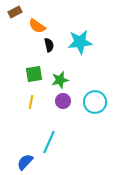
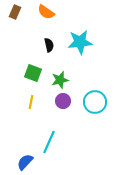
brown rectangle: rotated 40 degrees counterclockwise
orange semicircle: moved 9 px right, 14 px up
green square: moved 1 px left, 1 px up; rotated 30 degrees clockwise
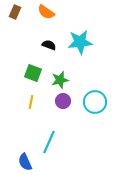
black semicircle: rotated 56 degrees counterclockwise
blue semicircle: rotated 66 degrees counterclockwise
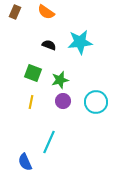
cyan circle: moved 1 px right
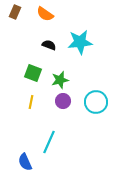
orange semicircle: moved 1 px left, 2 px down
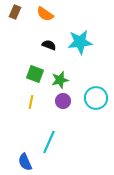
green square: moved 2 px right, 1 px down
cyan circle: moved 4 px up
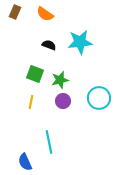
cyan circle: moved 3 px right
cyan line: rotated 35 degrees counterclockwise
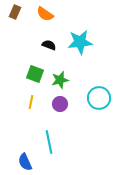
purple circle: moved 3 px left, 3 px down
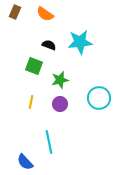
green square: moved 1 px left, 8 px up
blue semicircle: rotated 18 degrees counterclockwise
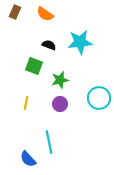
yellow line: moved 5 px left, 1 px down
blue semicircle: moved 3 px right, 3 px up
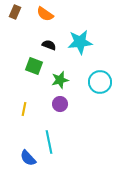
cyan circle: moved 1 px right, 16 px up
yellow line: moved 2 px left, 6 px down
blue semicircle: moved 1 px up
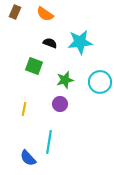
black semicircle: moved 1 px right, 2 px up
green star: moved 5 px right
cyan line: rotated 20 degrees clockwise
